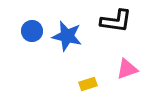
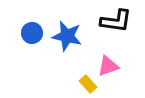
blue circle: moved 2 px down
pink triangle: moved 19 px left, 3 px up
yellow rectangle: rotated 66 degrees clockwise
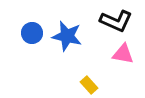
black L-shape: rotated 16 degrees clockwise
pink triangle: moved 15 px right, 12 px up; rotated 30 degrees clockwise
yellow rectangle: moved 1 px right, 1 px down
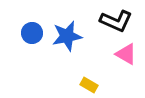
blue star: rotated 24 degrees counterclockwise
pink triangle: moved 3 px right; rotated 20 degrees clockwise
yellow rectangle: rotated 18 degrees counterclockwise
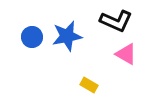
blue circle: moved 4 px down
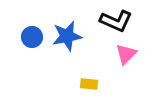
pink triangle: rotated 45 degrees clockwise
yellow rectangle: moved 1 px up; rotated 24 degrees counterclockwise
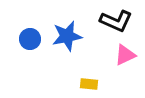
blue circle: moved 2 px left, 2 px down
pink triangle: moved 1 px left, 1 px down; rotated 20 degrees clockwise
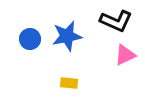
yellow rectangle: moved 20 px left, 1 px up
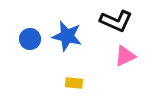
blue star: rotated 24 degrees clockwise
pink triangle: moved 1 px down
yellow rectangle: moved 5 px right
